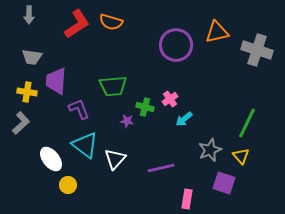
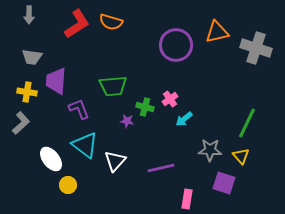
gray cross: moved 1 px left, 2 px up
gray star: rotated 25 degrees clockwise
white triangle: moved 2 px down
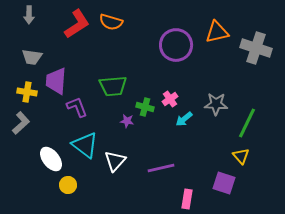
purple L-shape: moved 2 px left, 2 px up
gray star: moved 6 px right, 46 px up
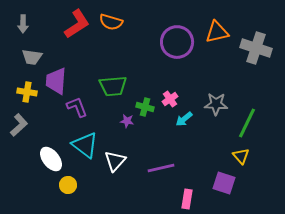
gray arrow: moved 6 px left, 9 px down
purple circle: moved 1 px right, 3 px up
gray L-shape: moved 2 px left, 2 px down
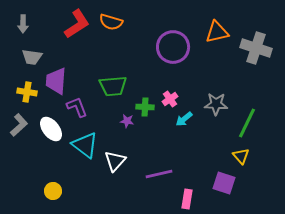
purple circle: moved 4 px left, 5 px down
green cross: rotated 12 degrees counterclockwise
white ellipse: moved 30 px up
purple line: moved 2 px left, 6 px down
yellow circle: moved 15 px left, 6 px down
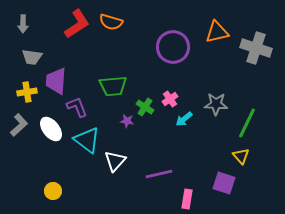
yellow cross: rotated 18 degrees counterclockwise
green cross: rotated 30 degrees clockwise
cyan triangle: moved 2 px right, 5 px up
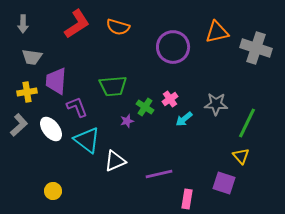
orange semicircle: moved 7 px right, 5 px down
purple star: rotated 24 degrees counterclockwise
white triangle: rotated 25 degrees clockwise
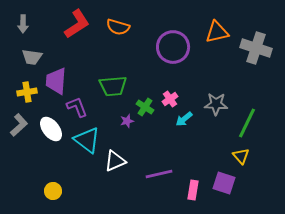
pink rectangle: moved 6 px right, 9 px up
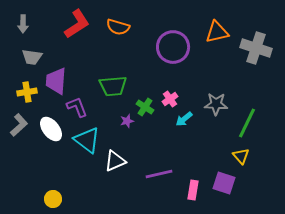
yellow circle: moved 8 px down
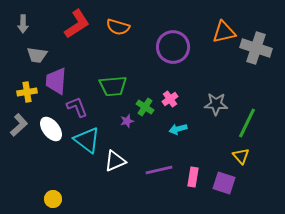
orange triangle: moved 7 px right
gray trapezoid: moved 5 px right, 2 px up
cyan arrow: moved 6 px left, 10 px down; rotated 24 degrees clockwise
purple line: moved 4 px up
pink rectangle: moved 13 px up
